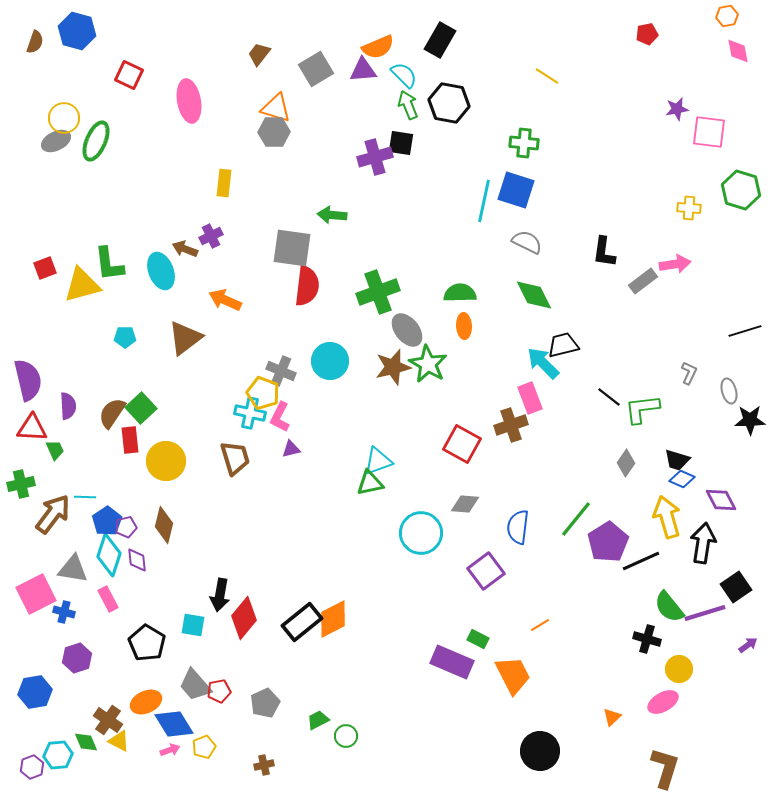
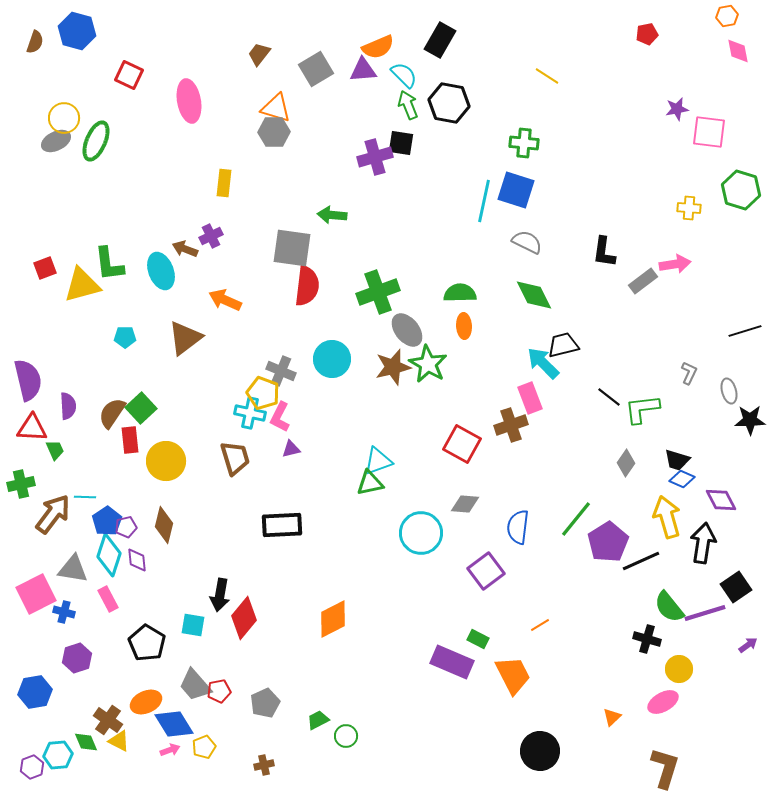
cyan circle at (330, 361): moved 2 px right, 2 px up
black rectangle at (302, 622): moved 20 px left, 97 px up; rotated 36 degrees clockwise
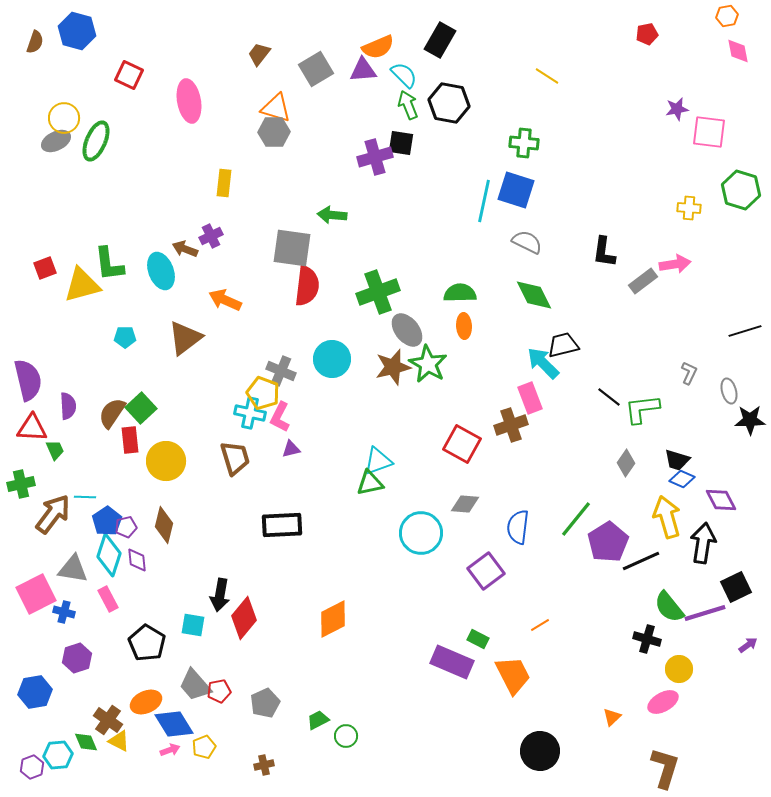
black square at (736, 587): rotated 8 degrees clockwise
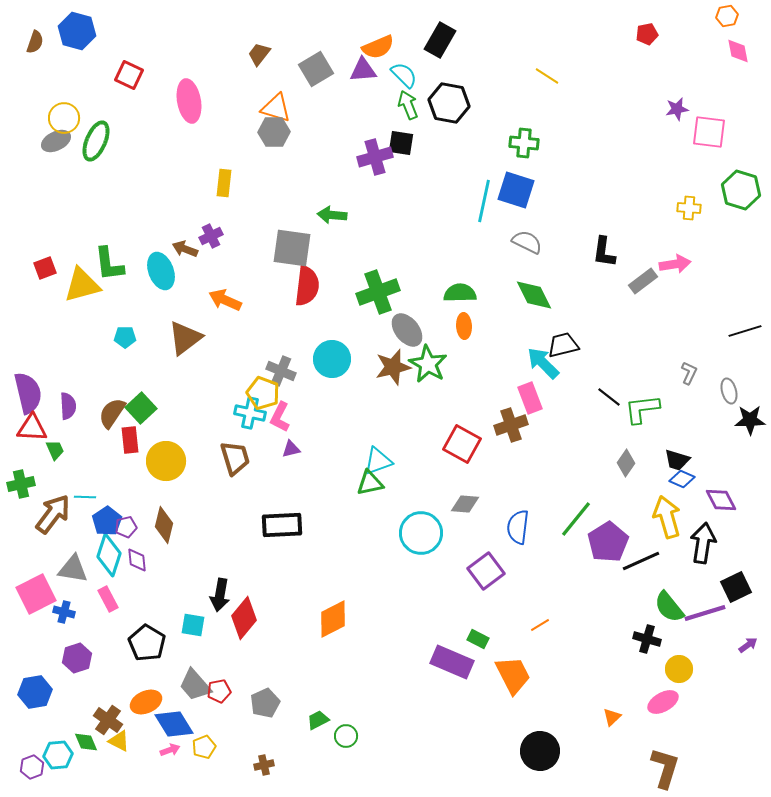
purple semicircle at (28, 380): moved 13 px down
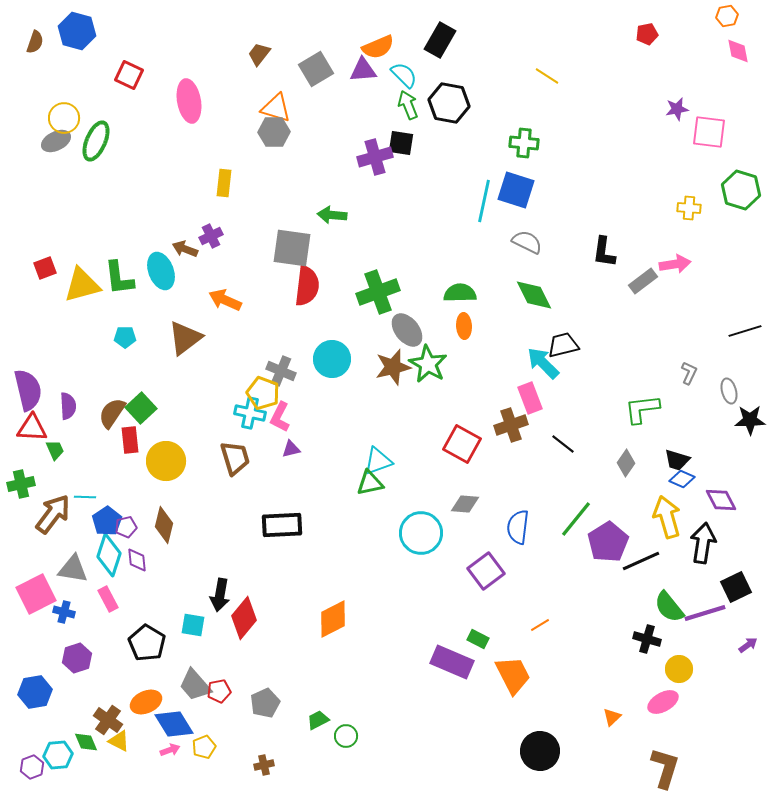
green L-shape at (109, 264): moved 10 px right, 14 px down
purple semicircle at (28, 393): moved 3 px up
black line at (609, 397): moved 46 px left, 47 px down
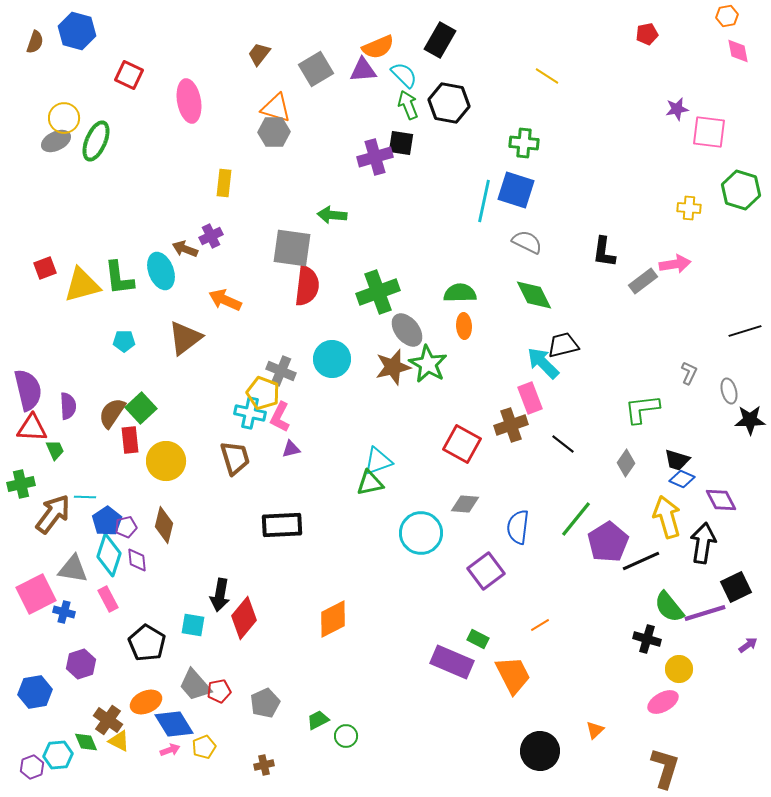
cyan pentagon at (125, 337): moved 1 px left, 4 px down
purple hexagon at (77, 658): moved 4 px right, 6 px down
orange triangle at (612, 717): moved 17 px left, 13 px down
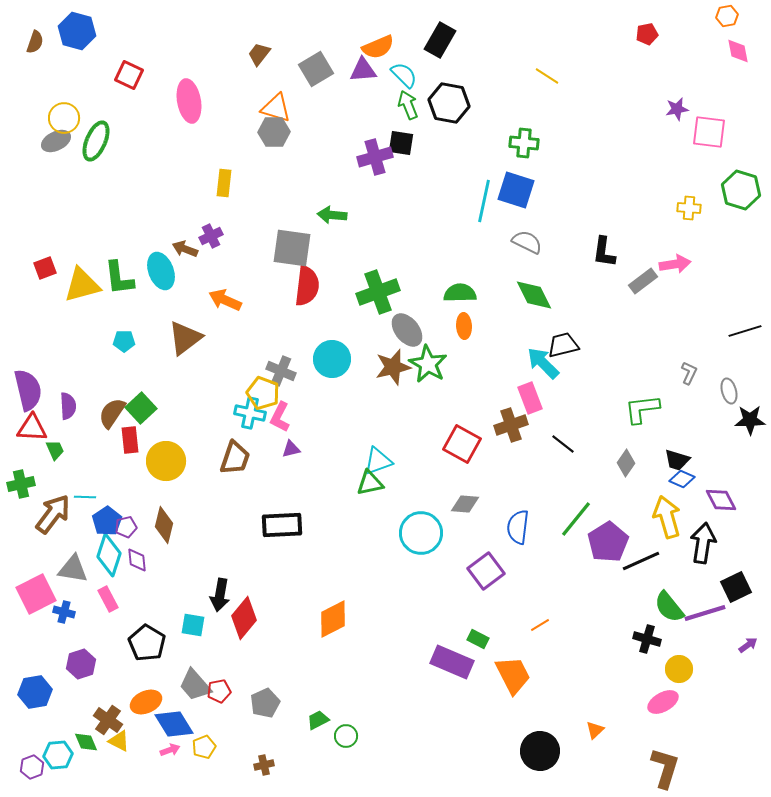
brown trapezoid at (235, 458): rotated 36 degrees clockwise
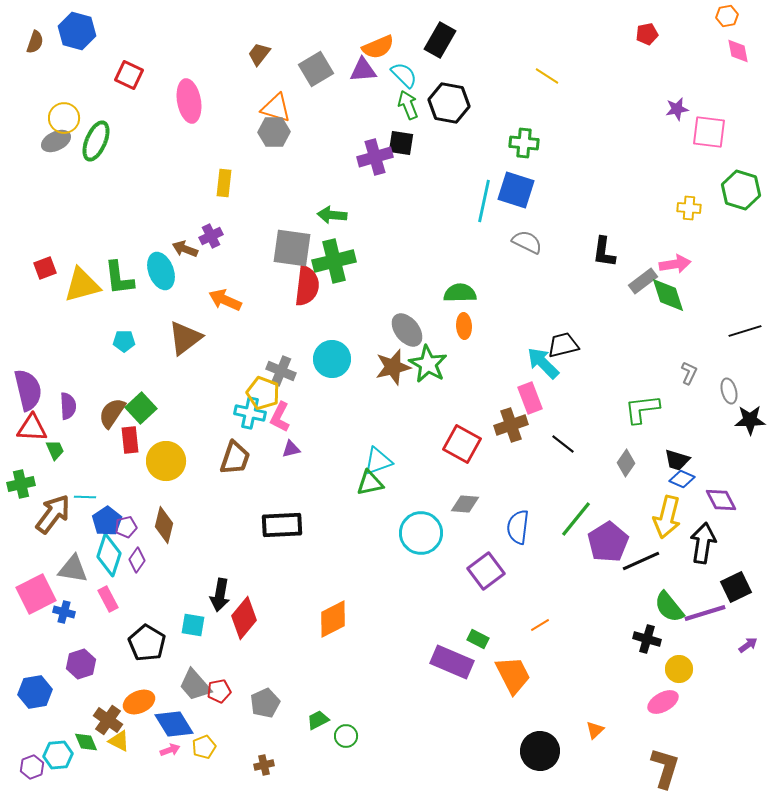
green cross at (378, 292): moved 44 px left, 31 px up; rotated 6 degrees clockwise
green diamond at (534, 295): moved 134 px right; rotated 9 degrees clockwise
yellow arrow at (667, 517): rotated 150 degrees counterclockwise
purple diamond at (137, 560): rotated 40 degrees clockwise
orange ellipse at (146, 702): moved 7 px left
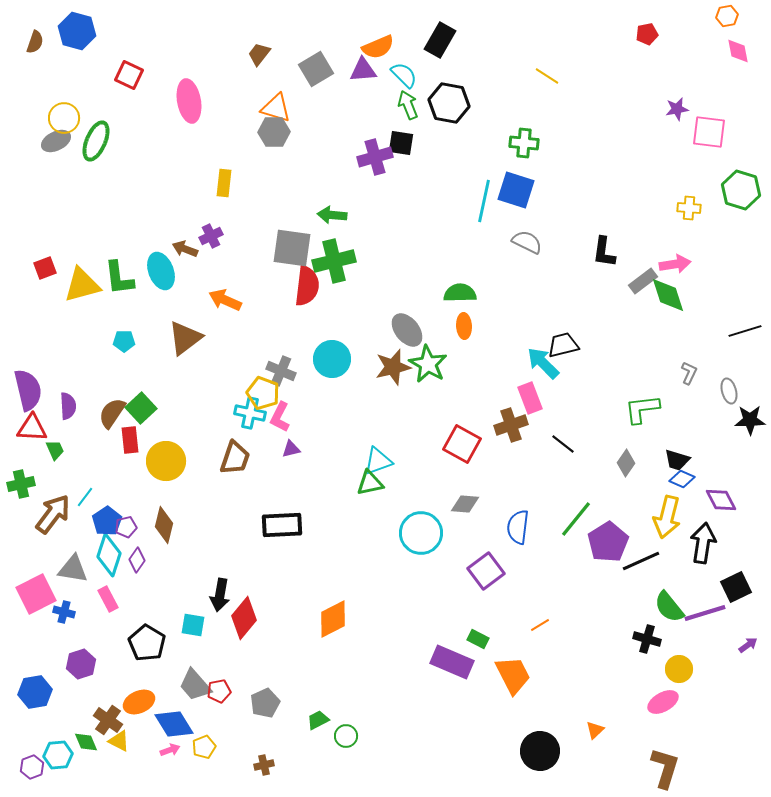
cyan line at (85, 497): rotated 55 degrees counterclockwise
